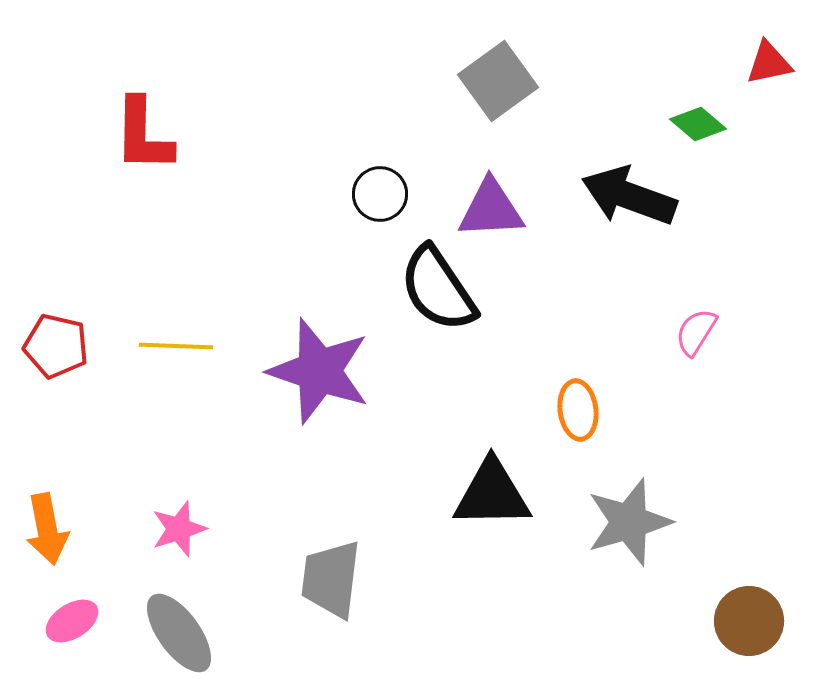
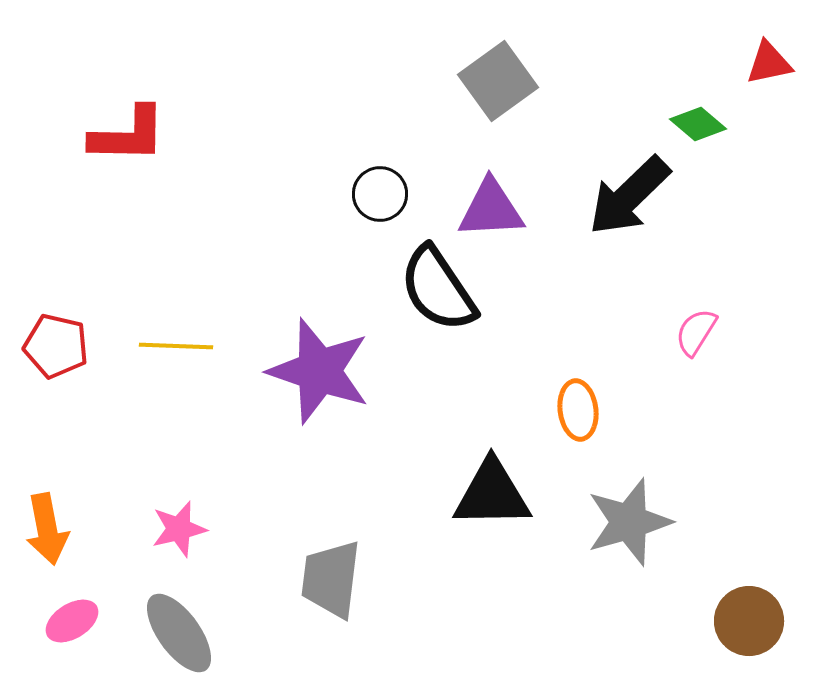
red L-shape: moved 15 px left; rotated 90 degrees counterclockwise
black arrow: rotated 64 degrees counterclockwise
pink star: rotated 4 degrees clockwise
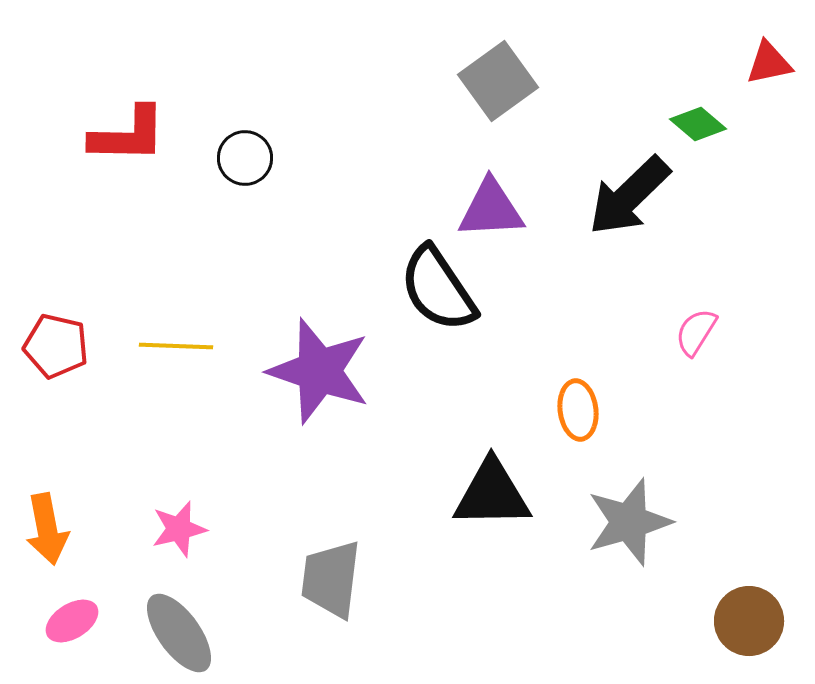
black circle: moved 135 px left, 36 px up
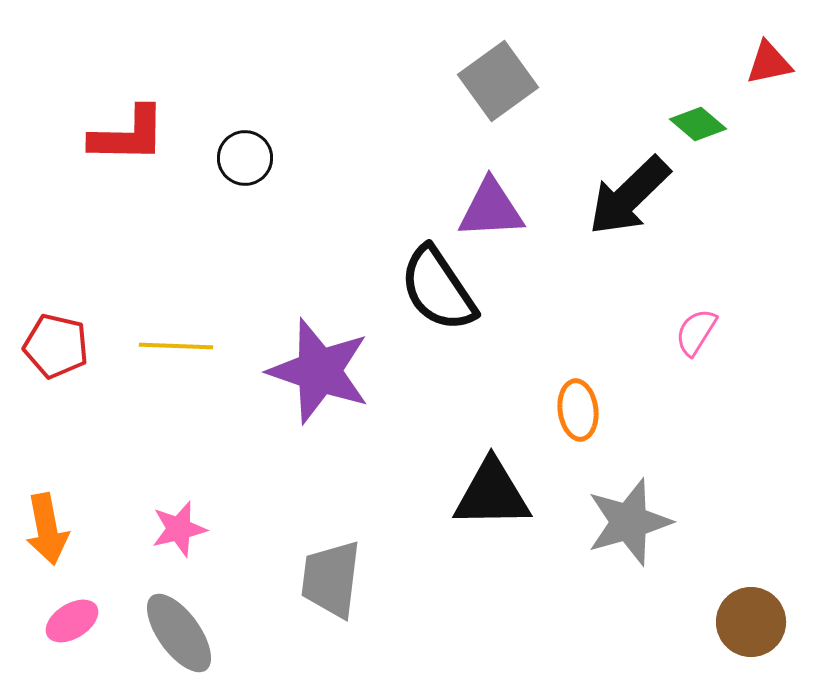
brown circle: moved 2 px right, 1 px down
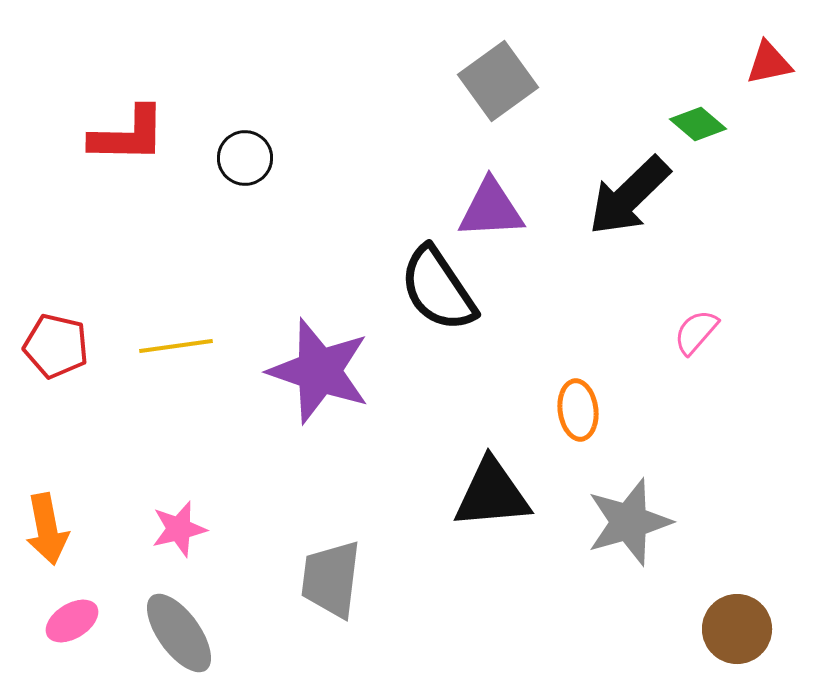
pink semicircle: rotated 9 degrees clockwise
yellow line: rotated 10 degrees counterclockwise
black triangle: rotated 4 degrees counterclockwise
brown circle: moved 14 px left, 7 px down
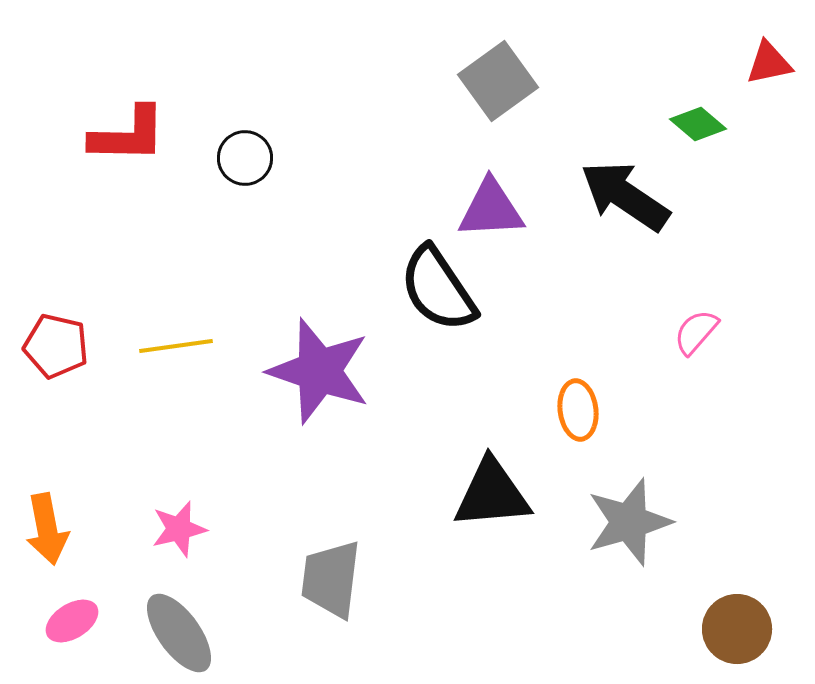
black arrow: moved 4 px left; rotated 78 degrees clockwise
